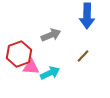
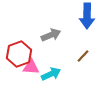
cyan arrow: moved 1 px right, 1 px down
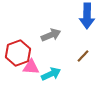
red hexagon: moved 1 px left, 1 px up
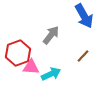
blue arrow: moved 3 px left; rotated 30 degrees counterclockwise
gray arrow: rotated 30 degrees counterclockwise
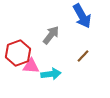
blue arrow: moved 2 px left
pink triangle: moved 1 px up
cyan arrow: rotated 18 degrees clockwise
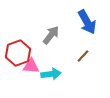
blue arrow: moved 5 px right, 6 px down
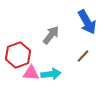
red hexagon: moved 2 px down
pink triangle: moved 7 px down
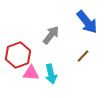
blue arrow: rotated 10 degrees counterclockwise
cyan arrow: rotated 84 degrees clockwise
